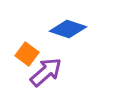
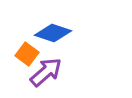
blue diamond: moved 15 px left, 4 px down
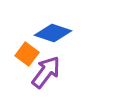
purple arrow: rotated 12 degrees counterclockwise
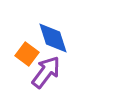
blue diamond: moved 5 px down; rotated 54 degrees clockwise
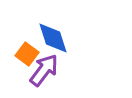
purple arrow: moved 2 px left, 2 px up
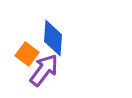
blue diamond: rotated 21 degrees clockwise
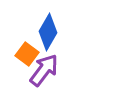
blue diamond: moved 5 px left, 6 px up; rotated 27 degrees clockwise
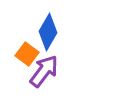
purple arrow: moved 1 px down
